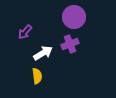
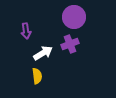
purple arrow: moved 1 px right, 1 px up; rotated 49 degrees counterclockwise
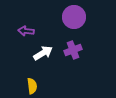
purple arrow: rotated 105 degrees clockwise
purple cross: moved 3 px right, 6 px down
yellow semicircle: moved 5 px left, 10 px down
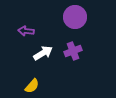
purple circle: moved 1 px right
purple cross: moved 1 px down
yellow semicircle: rotated 49 degrees clockwise
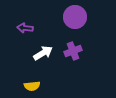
purple arrow: moved 1 px left, 3 px up
yellow semicircle: rotated 42 degrees clockwise
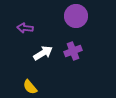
purple circle: moved 1 px right, 1 px up
yellow semicircle: moved 2 px left, 1 px down; rotated 56 degrees clockwise
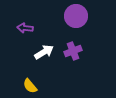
white arrow: moved 1 px right, 1 px up
yellow semicircle: moved 1 px up
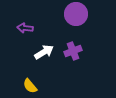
purple circle: moved 2 px up
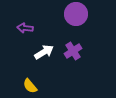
purple cross: rotated 12 degrees counterclockwise
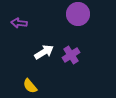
purple circle: moved 2 px right
purple arrow: moved 6 px left, 5 px up
purple cross: moved 2 px left, 4 px down
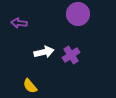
white arrow: rotated 18 degrees clockwise
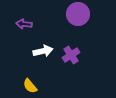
purple arrow: moved 5 px right, 1 px down
white arrow: moved 1 px left, 1 px up
